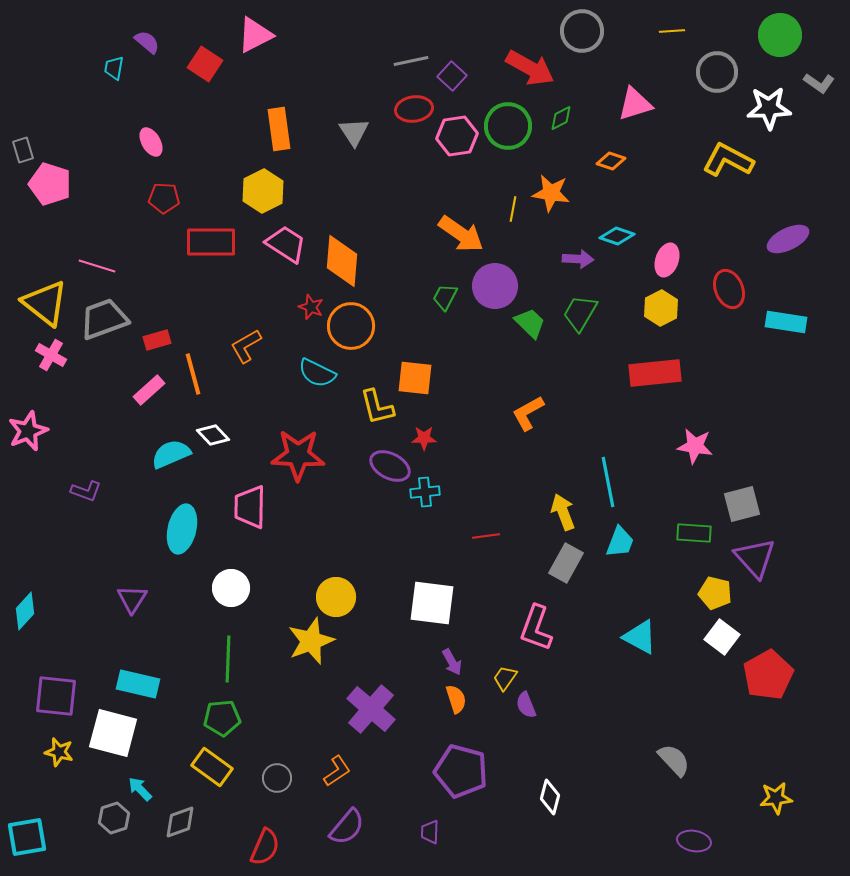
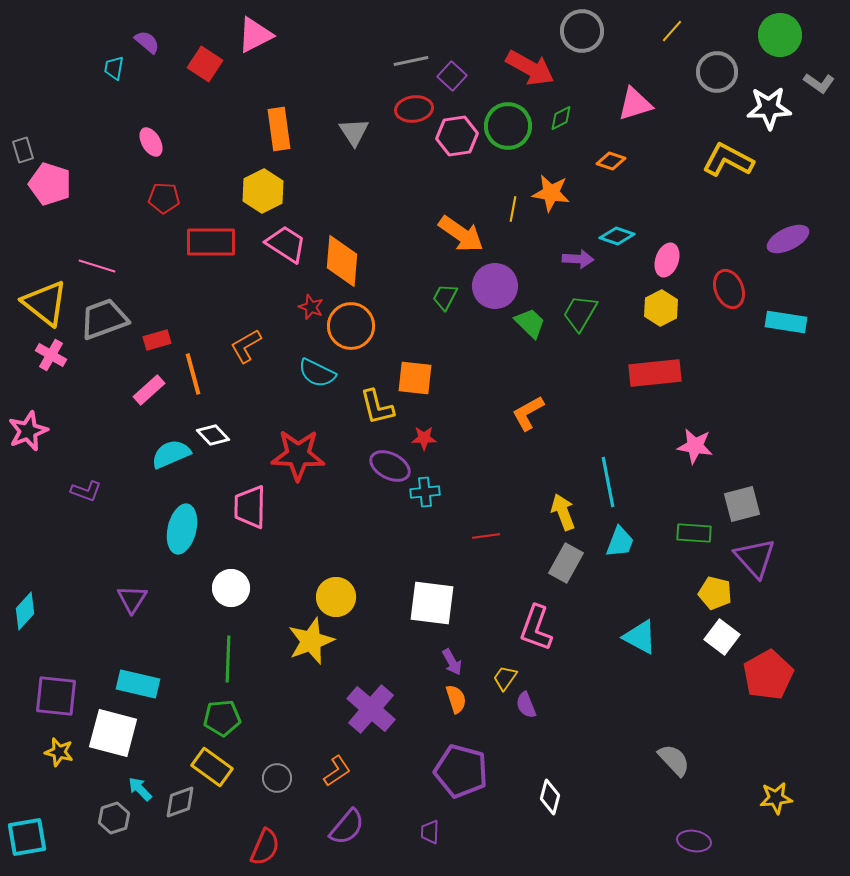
yellow line at (672, 31): rotated 45 degrees counterclockwise
gray diamond at (180, 822): moved 20 px up
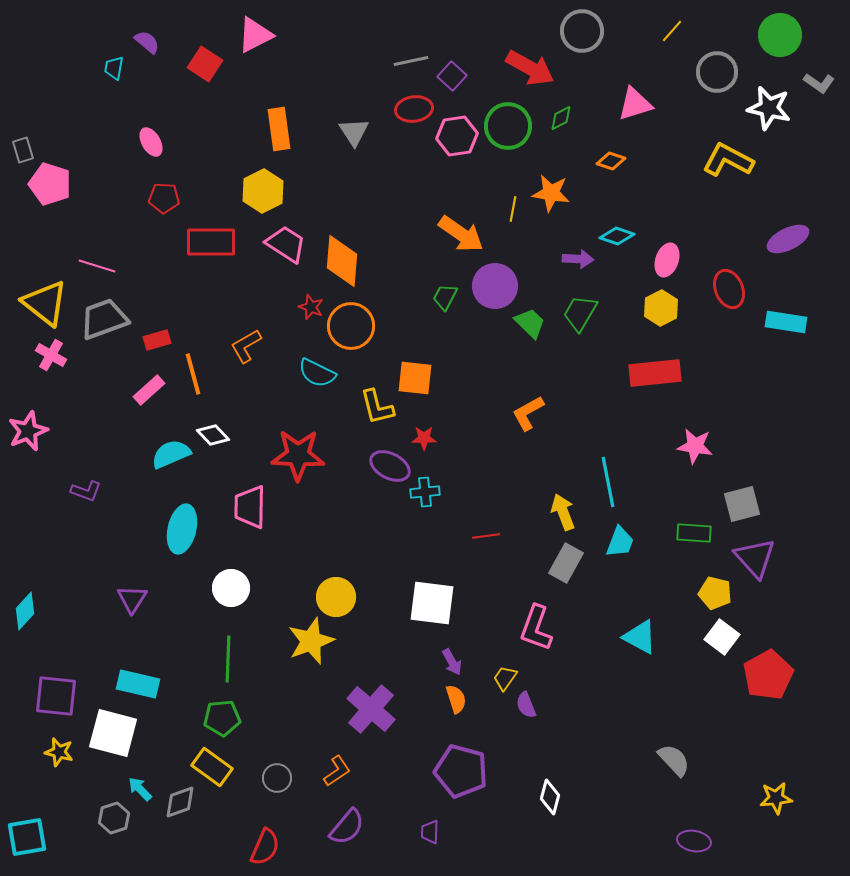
white star at (769, 108): rotated 15 degrees clockwise
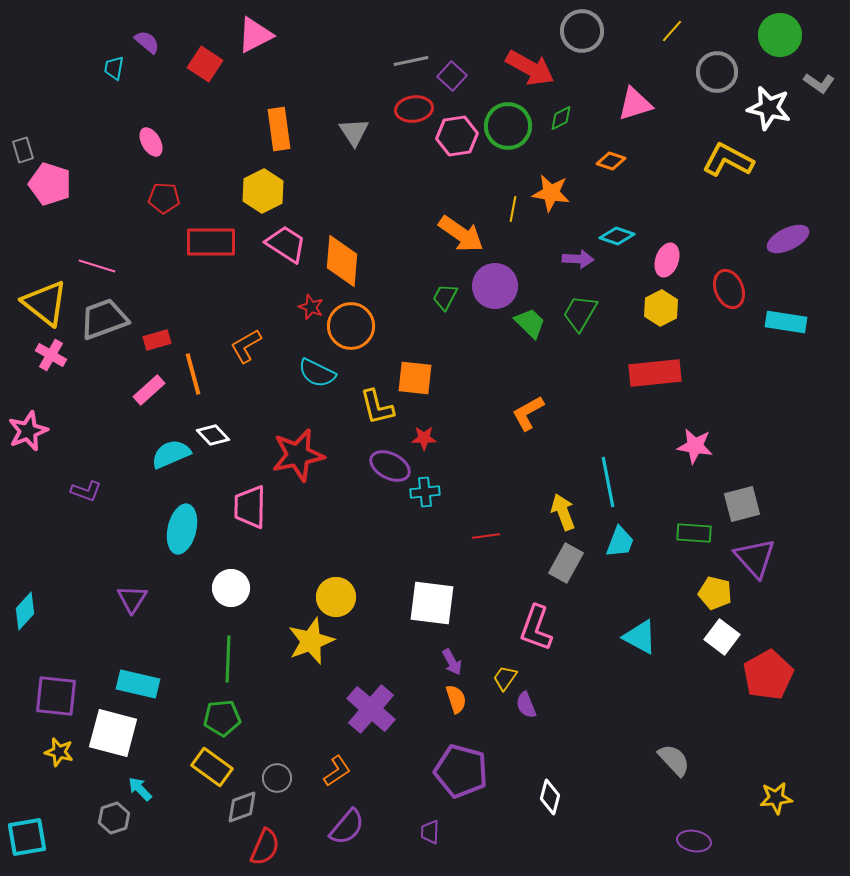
red star at (298, 455): rotated 14 degrees counterclockwise
gray diamond at (180, 802): moved 62 px right, 5 px down
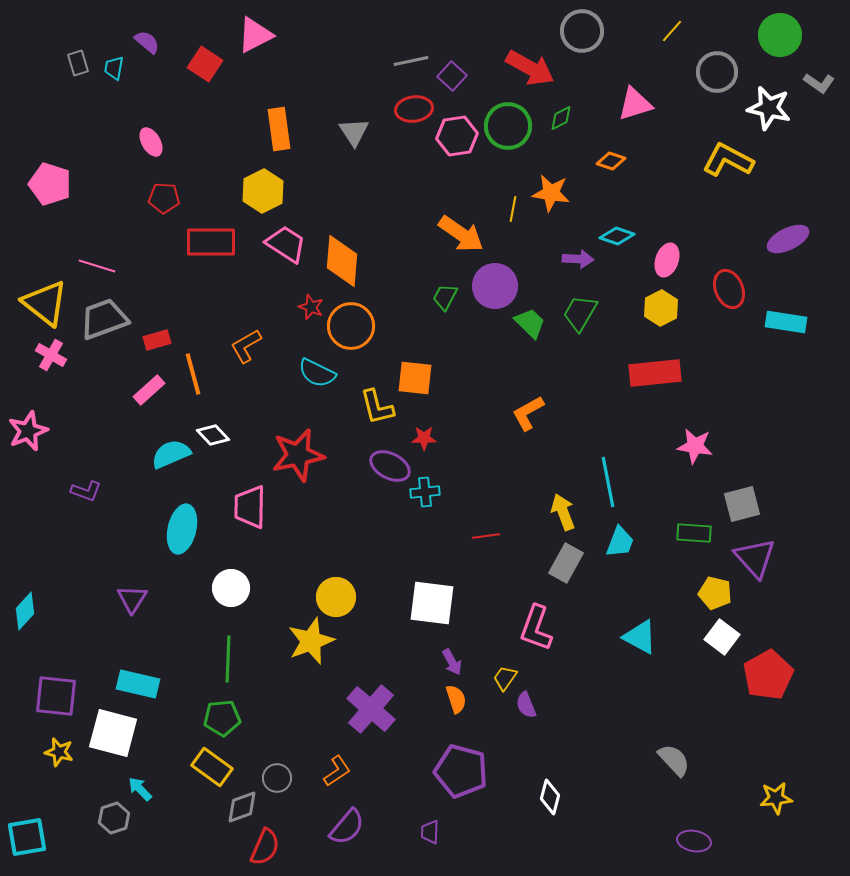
gray rectangle at (23, 150): moved 55 px right, 87 px up
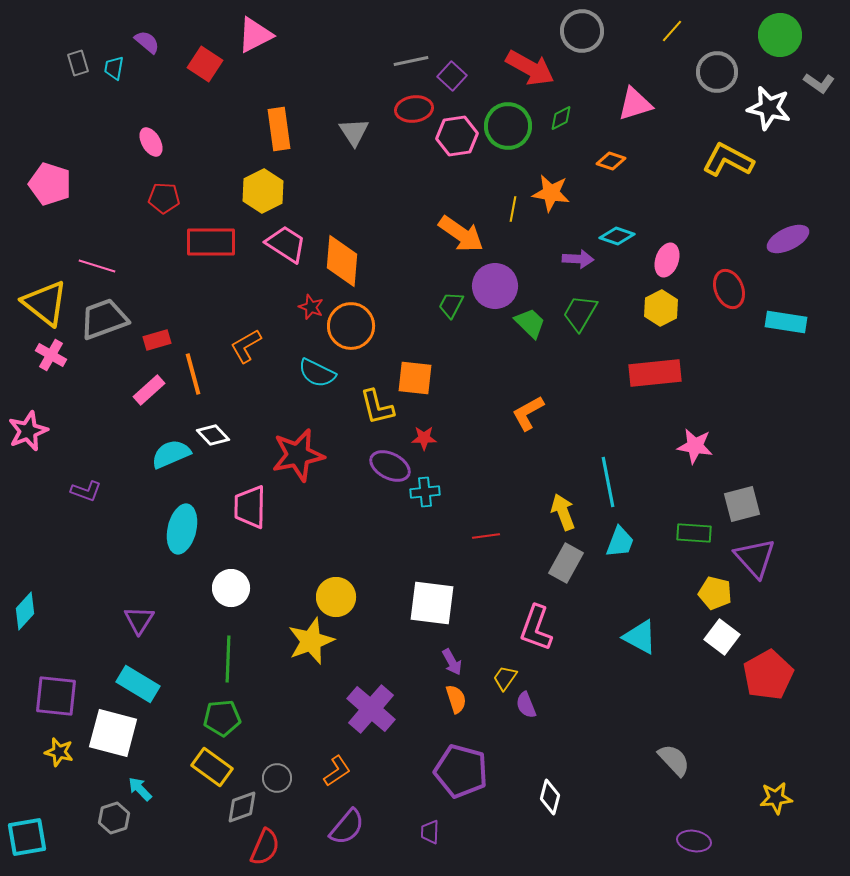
green trapezoid at (445, 297): moved 6 px right, 8 px down
purple triangle at (132, 599): moved 7 px right, 21 px down
cyan rectangle at (138, 684): rotated 18 degrees clockwise
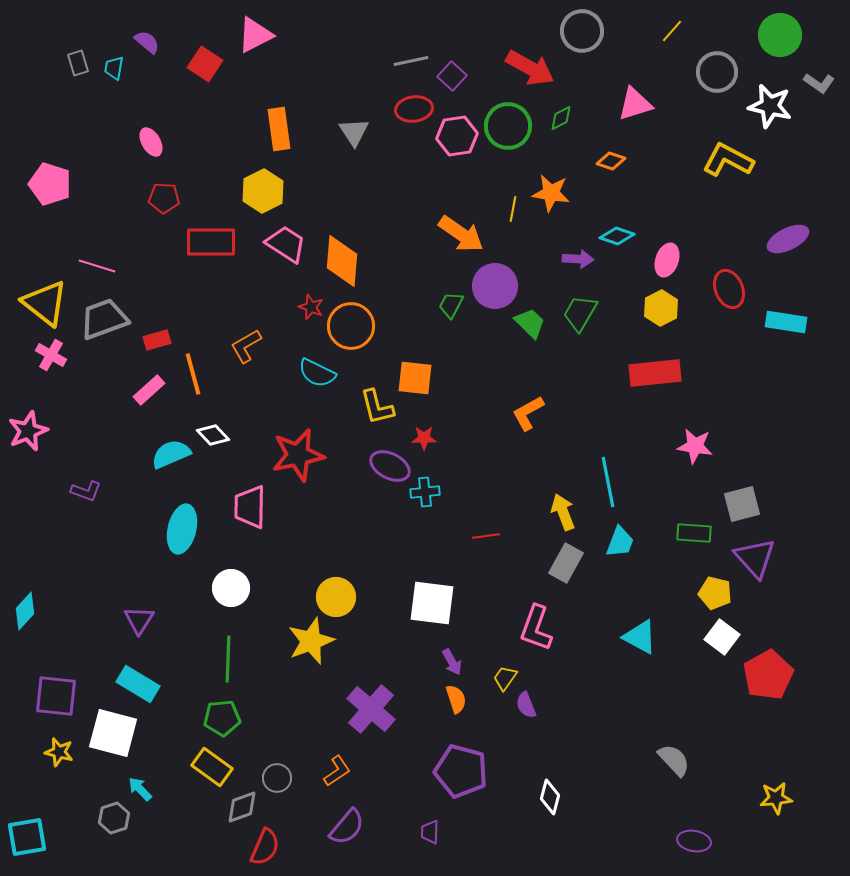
white star at (769, 108): moved 1 px right, 2 px up
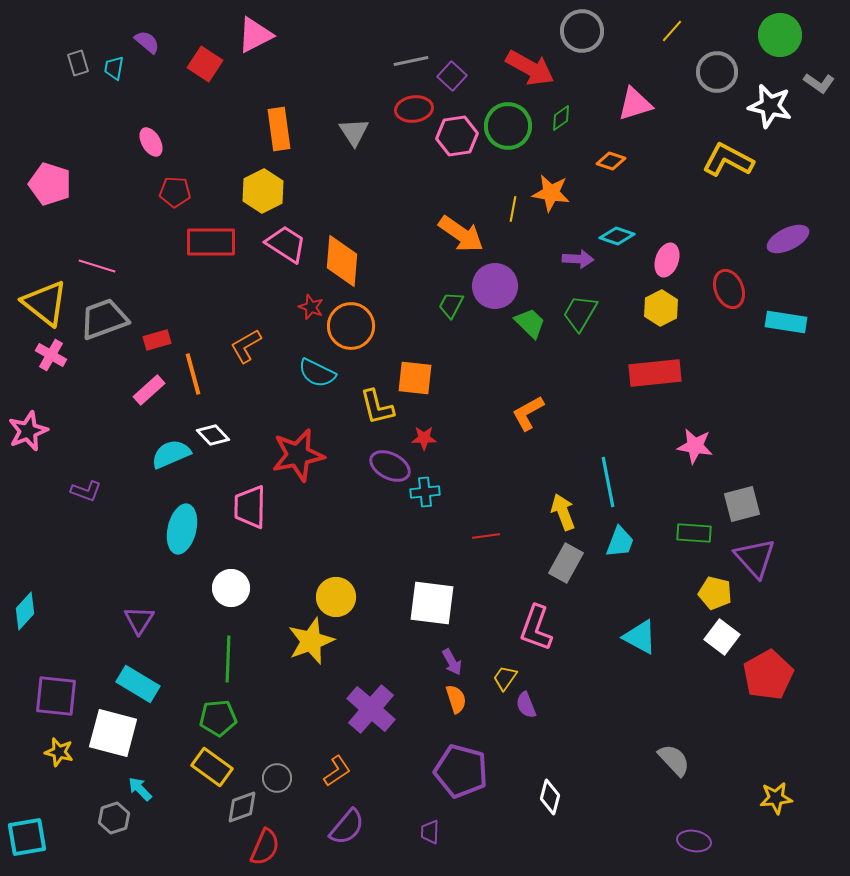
green diamond at (561, 118): rotated 8 degrees counterclockwise
red pentagon at (164, 198): moved 11 px right, 6 px up
green pentagon at (222, 718): moved 4 px left
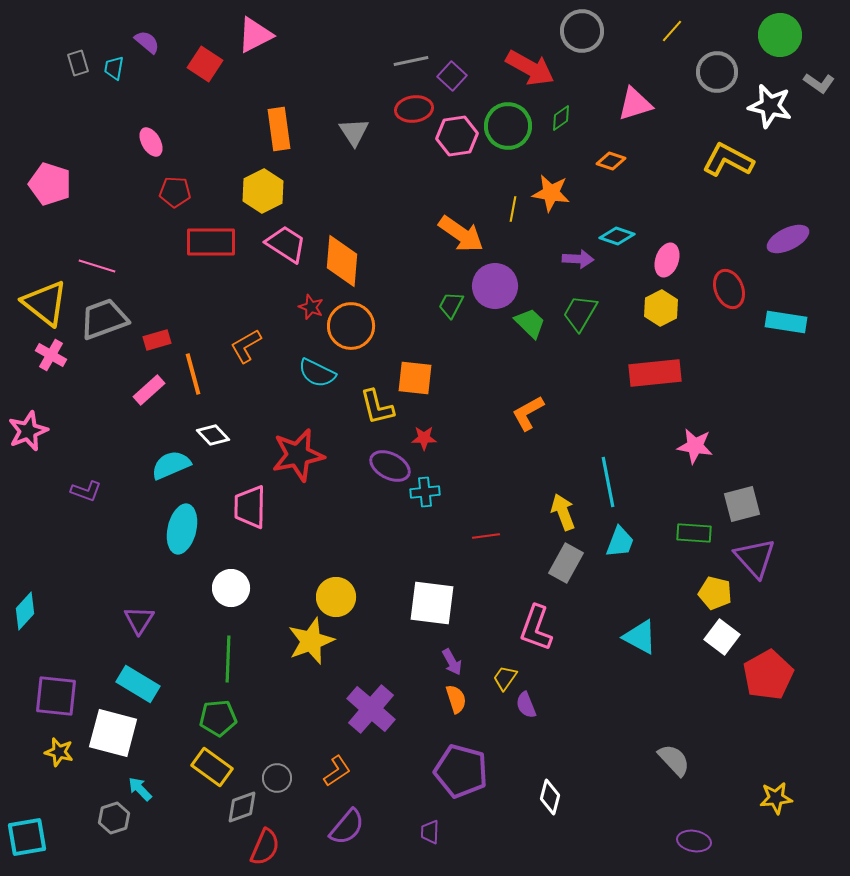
cyan semicircle at (171, 454): moved 11 px down
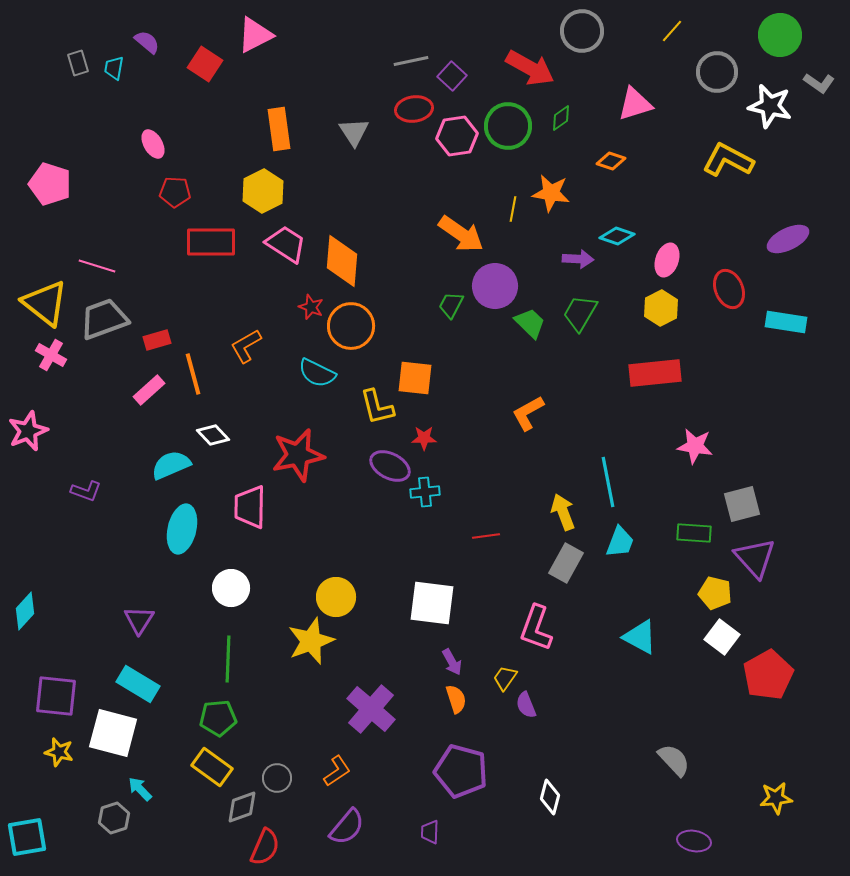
pink ellipse at (151, 142): moved 2 px right, 2 px down
